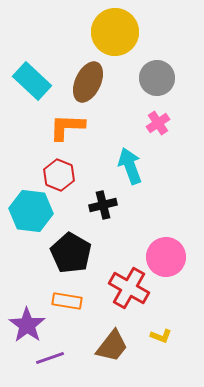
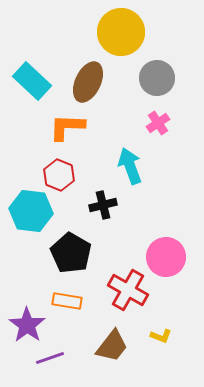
yellow circle: moved 6 px right
red cross: moved 1 px left, 2 px down
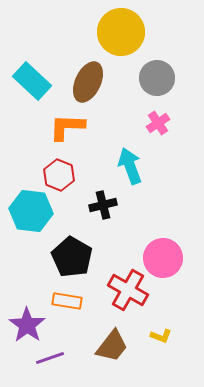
black pentagon: moved 1 px right, 4 px down
pink circle: moved 3 px left, 1 px down
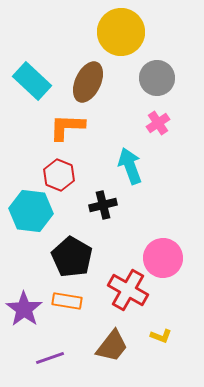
purple star: moved 3 px left, 16 px up
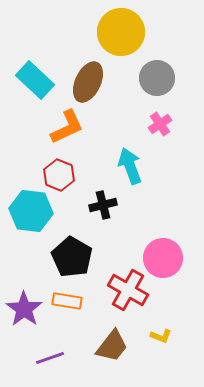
cyan rectangle: moved 3 px right, 1 px up
pink cross: moved 2 px right, 1 px down
orange L-shape: rotated 153 degrees clockwise
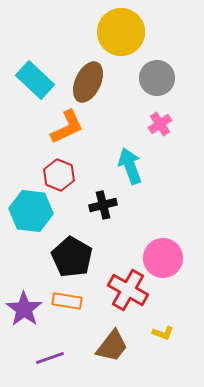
yellow L-shape: moved 2 px right, 3 px up
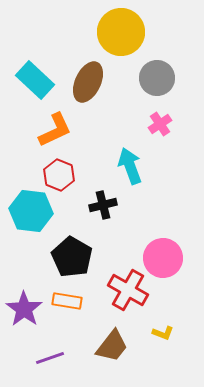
orange L-shape: moved 12 px left, 3 px down
